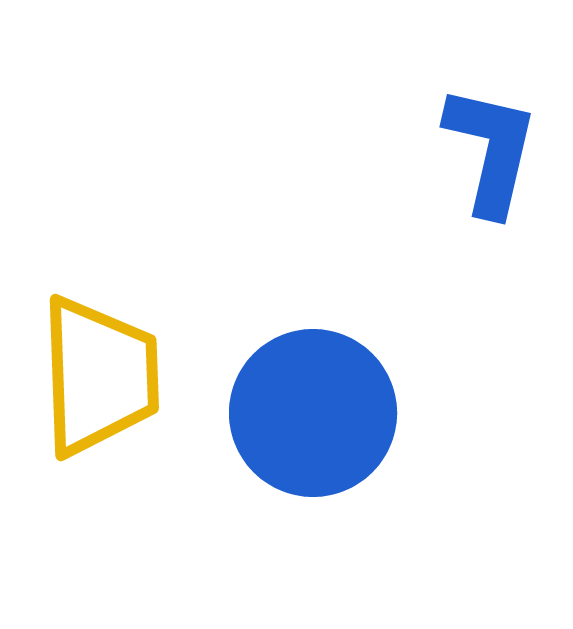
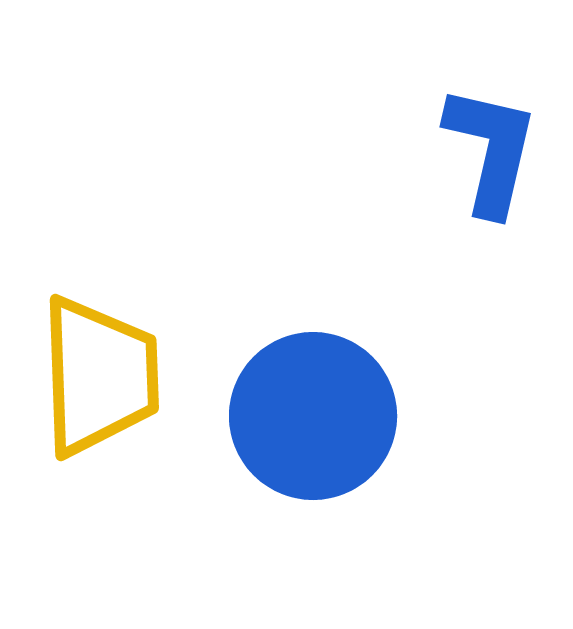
blue circle: moved 3 px down
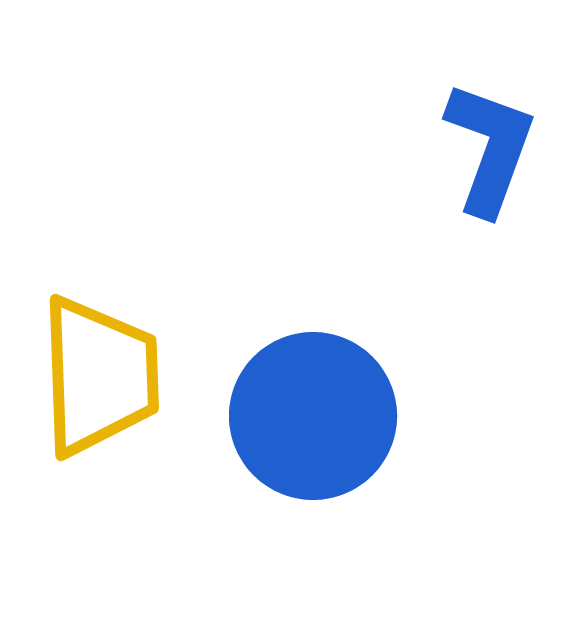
blue L-shape: moved 1 px left, 2 px up; rotated 7 degrees clockwise
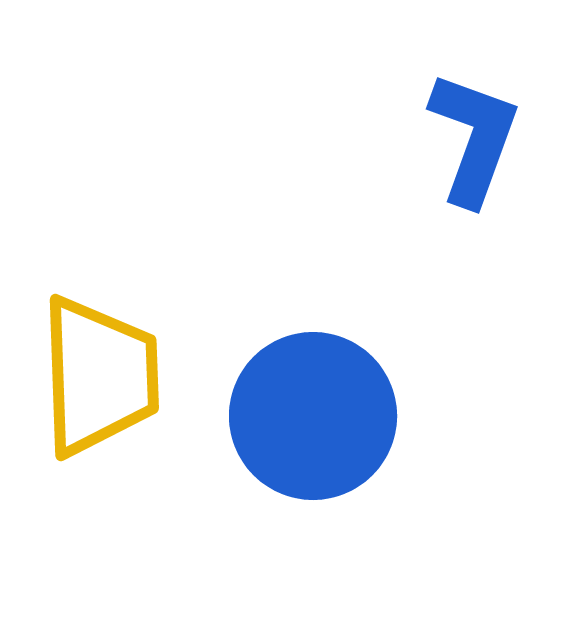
blue L-shape: moved 16 px left, 10 px up
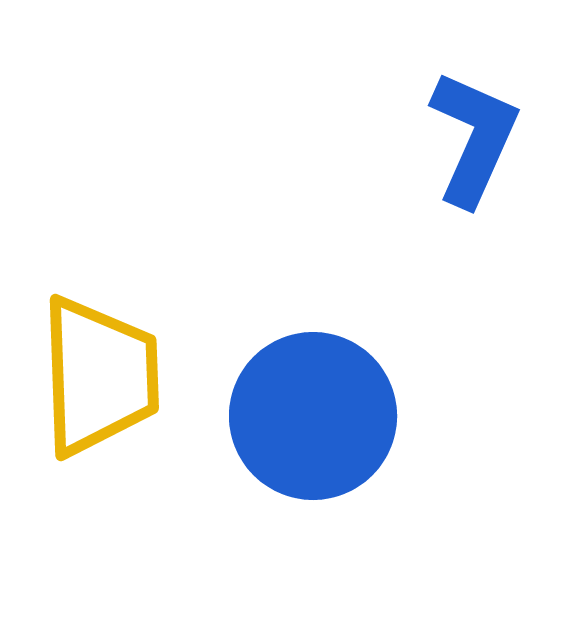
blue L-shape: rotated 4 degrees clockwise
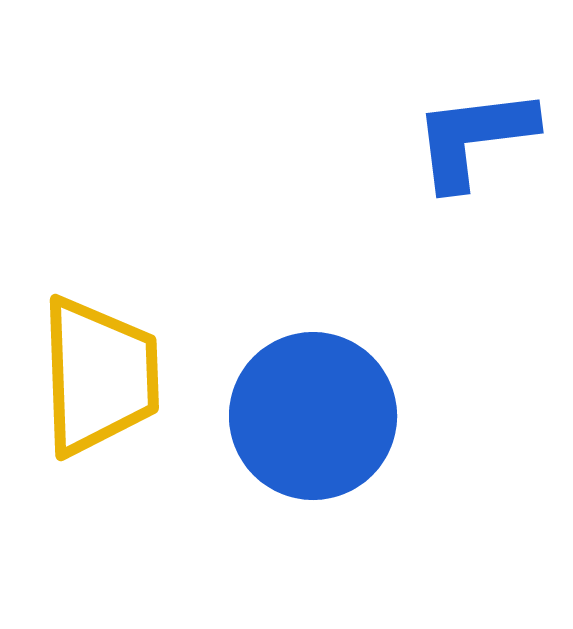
blue L-shape: rotated 121 degrees counterclockwise
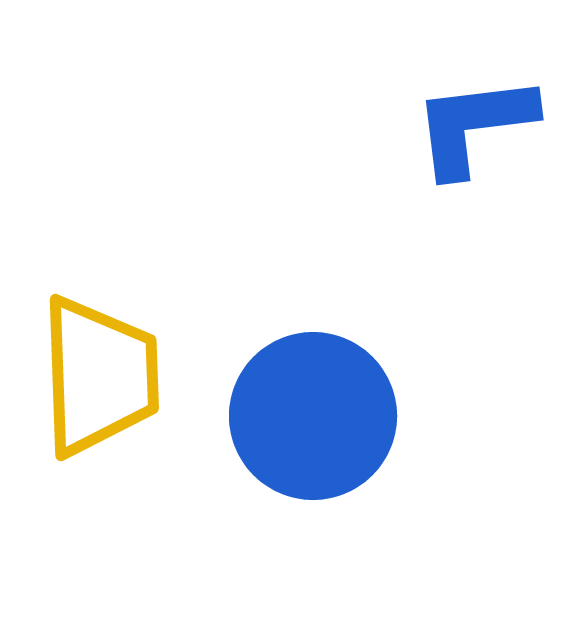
blue L-shape: moved 13 px up
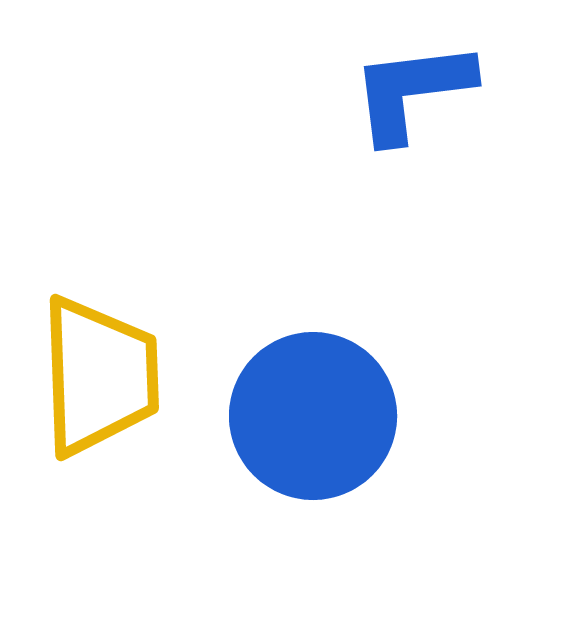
blue L-shape: moved 62 px left, 34 px up
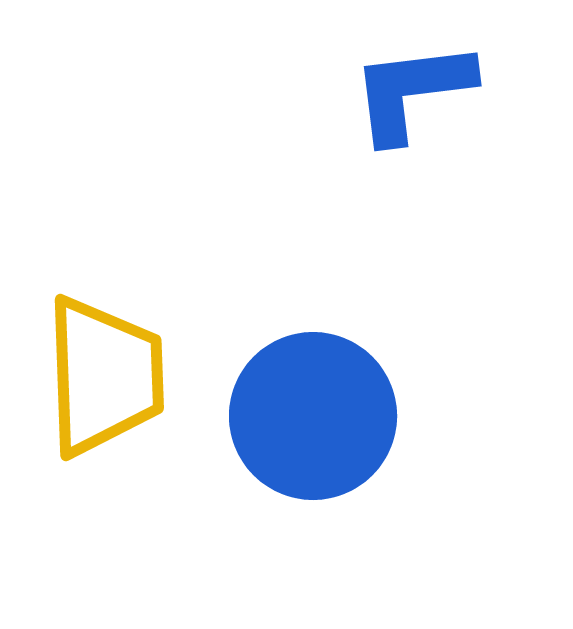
yellow trapezoid: moved 5 px right
